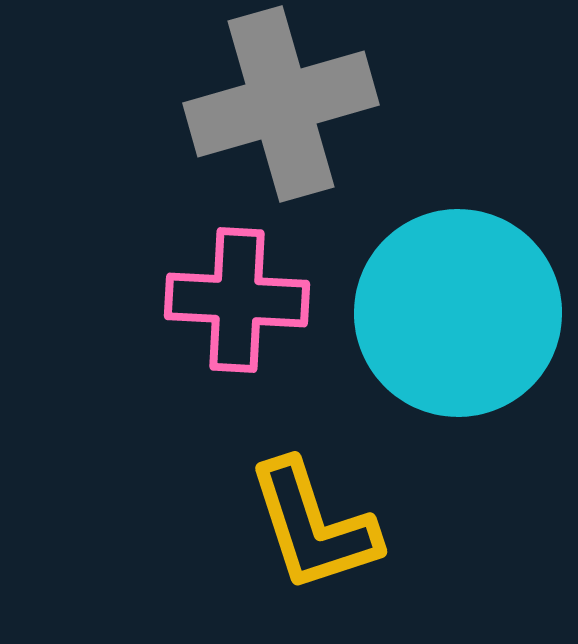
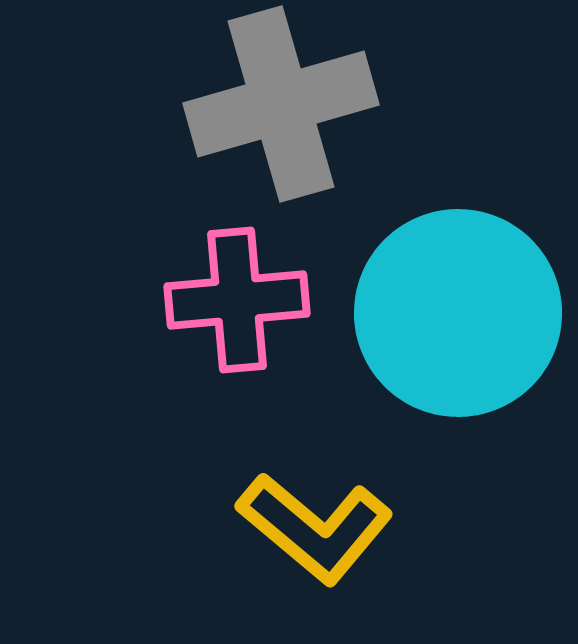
pink cross: rotated 8 degrees counterclockwise
yellow L-shape: moved 2 px right, 2 px down; rotated 32 degrees counterclockwise
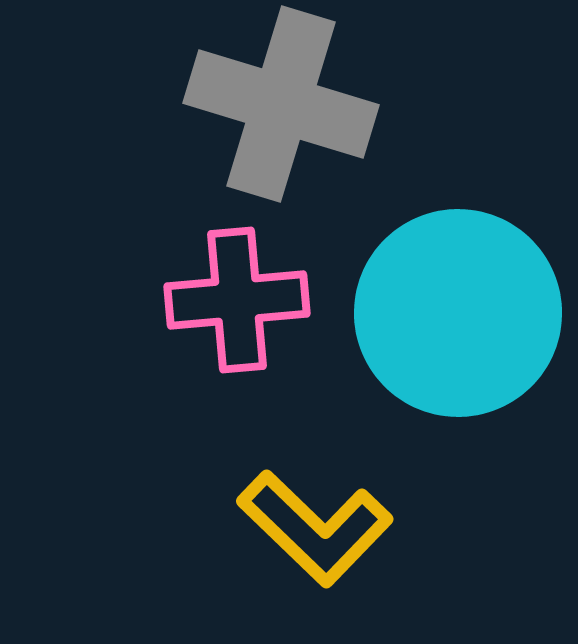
gray cross: rotated 33 degrees clockwise
yellow L-shape: rotated 4 degrees clockwise
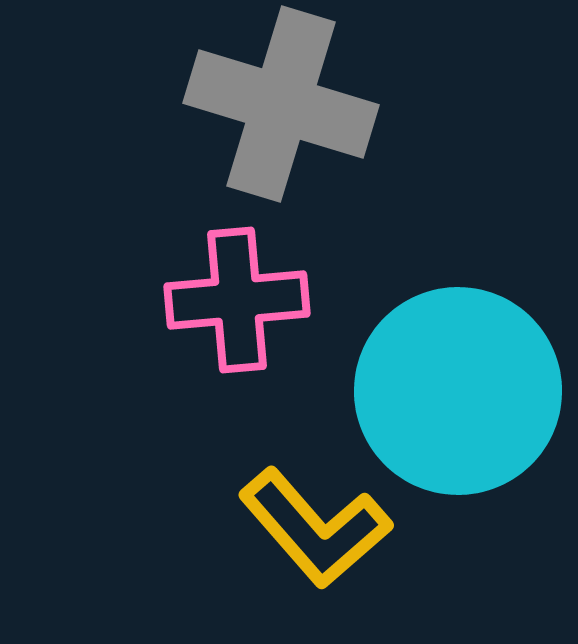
cyan circle: moved 78 px down
yellow L-shape: rotated 5 degrees clockwise
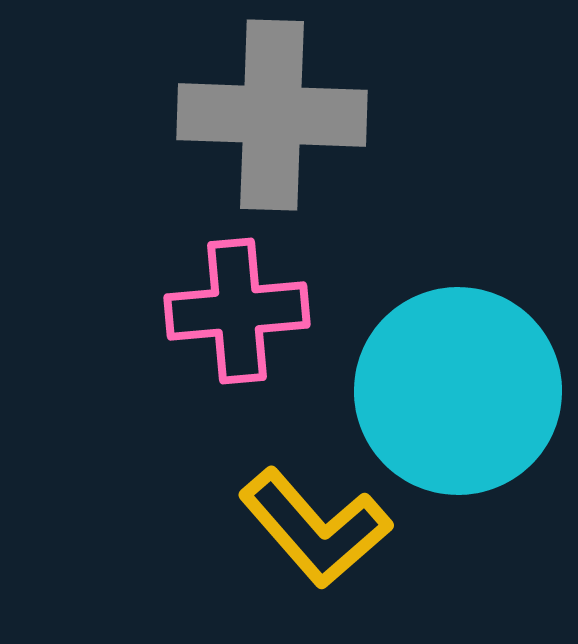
gray cross: moved 9 px left, 11 px down; rotated 15 degrees counterclockwise
pink cross: moved 11 px down
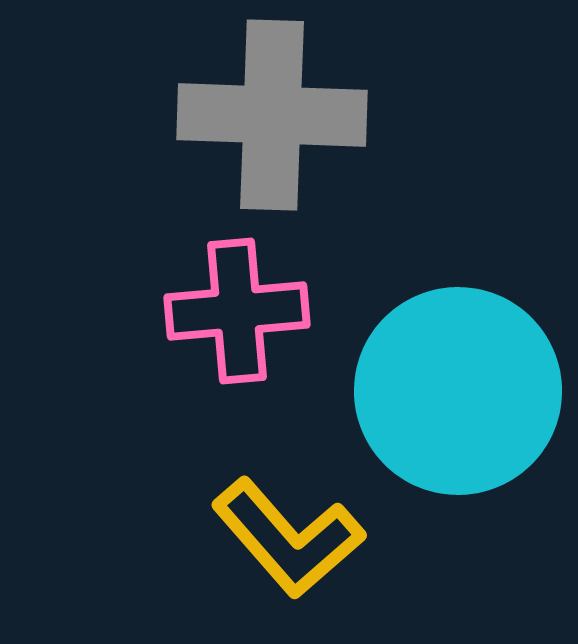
yellow L-shape: moved 27 px left, 10 px down
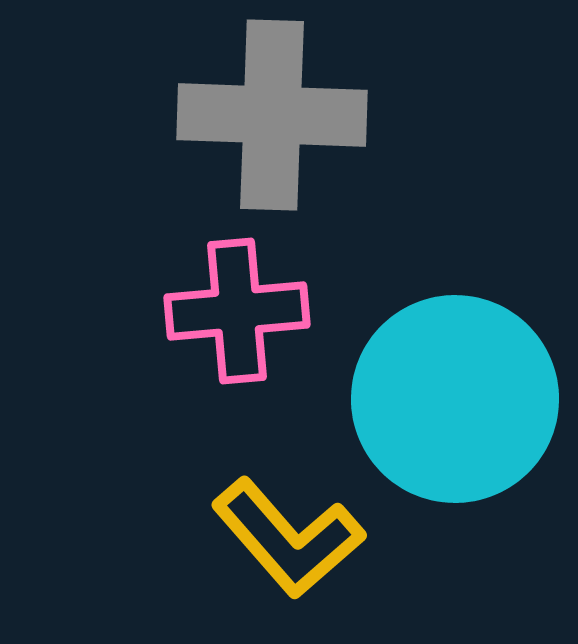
cyan circle: moved 3 px left, 8 px down
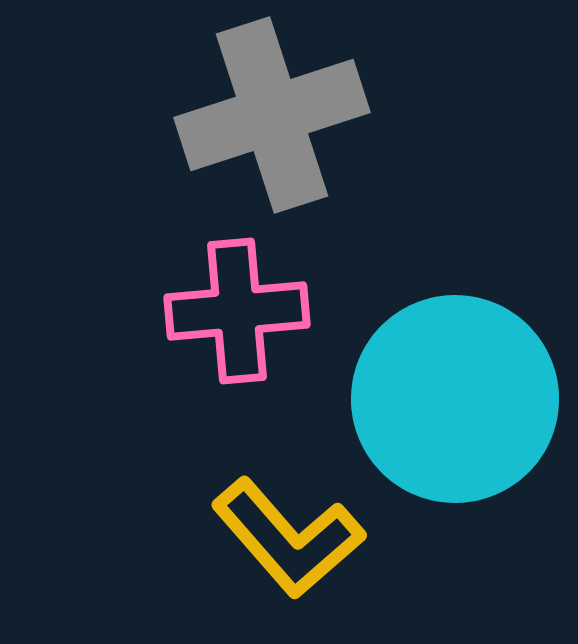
gray cross: rotated 20 degrees counterclockwise
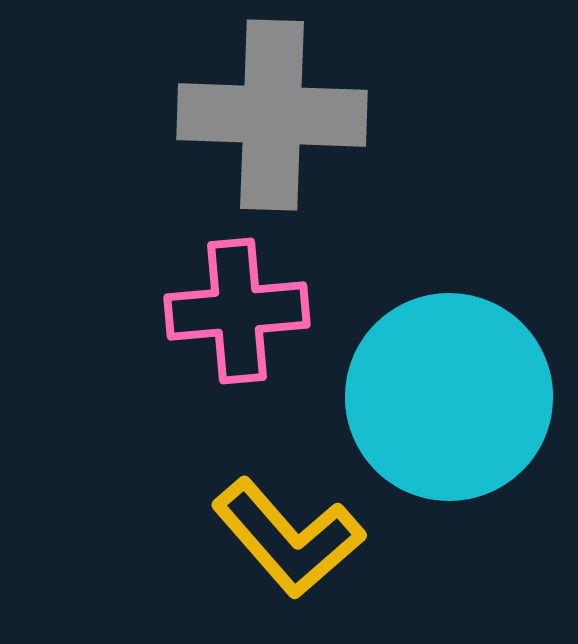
gray cross: rotated 20 degrees clockwise
cyan circle: moved 6 px left, 2 px up
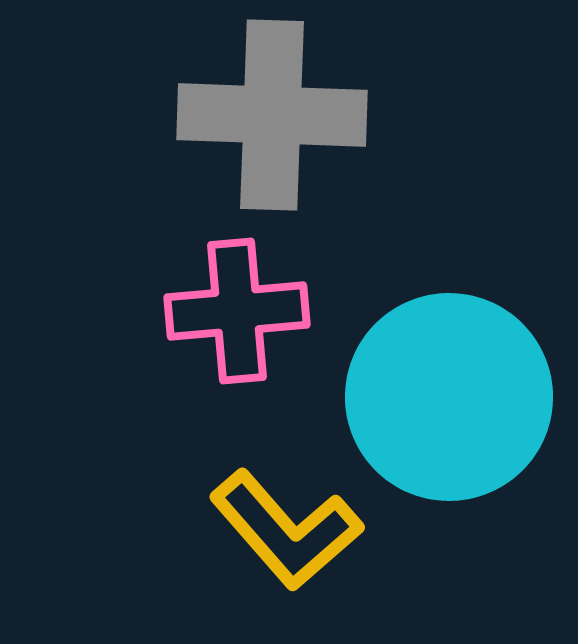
yellow L-shape: moved 2 px left, 8 px up
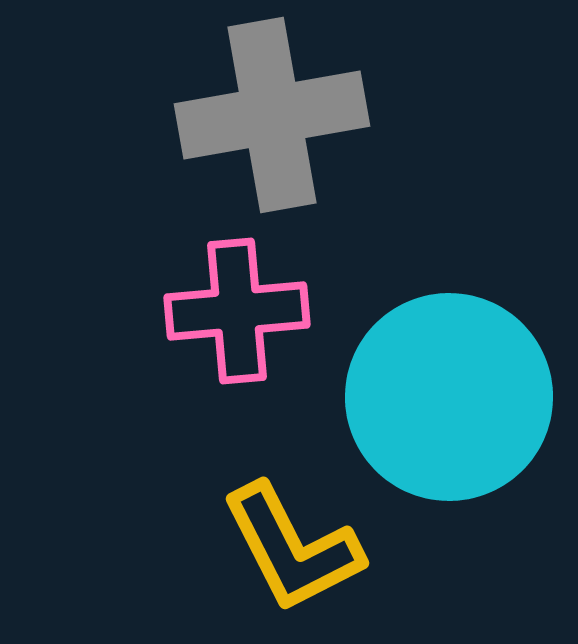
gray cross: rotated 12 degrees counterclockwise
yellow L-shape: moved 6 px right, 18 px down; rotated 14 degrees clockwise
